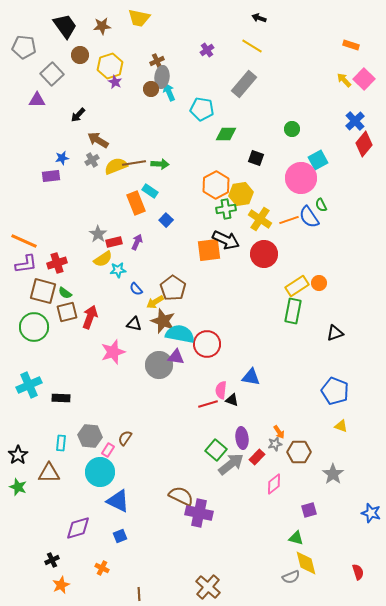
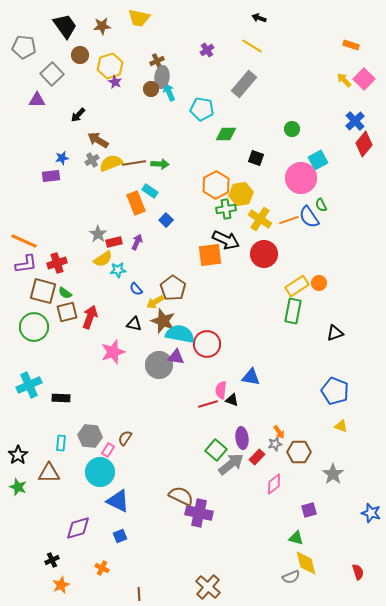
yellow semicircle at (116, 166): moved 5 px left, 3 px up
orange square at (209, 250): moved 1 px right, 5 px down
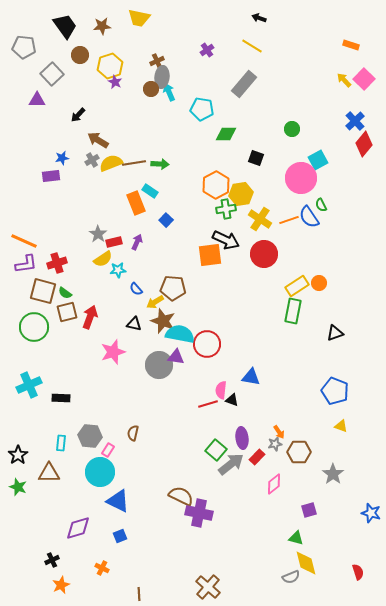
brown pentagon at (173, 288): rotated 30 degrees counterclockwise
brown semicircle at (125, 438): moved 8 px right, 5 px up; rotated 21 degrees counterclockwise
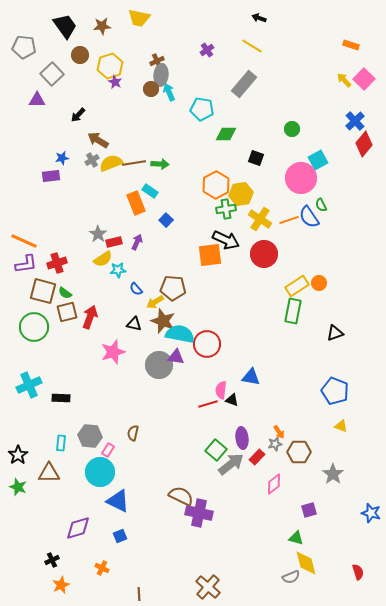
gray ellipse at (162, 77): moved 1 px left, 2 px up
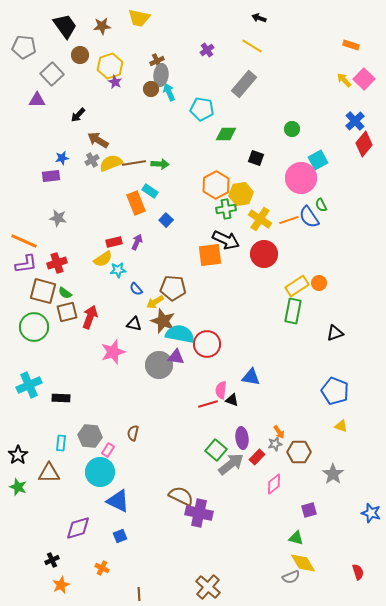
gray star at (98, 234): moved 40 px left, 16 px up; rotated 24 degrees counterclockwise
yellow diamond at (306, 563): moved 3 px left; rotated 16 degrees counterclockwise
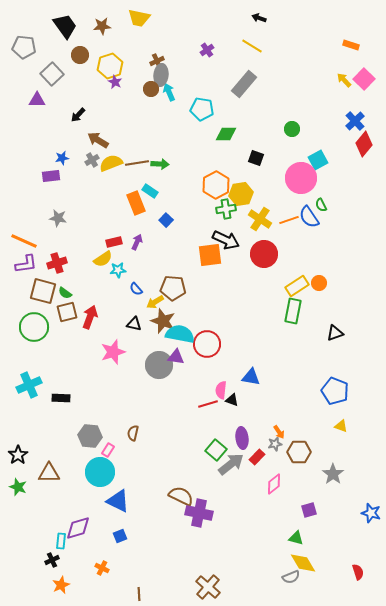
brown line at (134, 163): moved 3 px right
cyan rectangle at (61, 443): moved 98 px down
